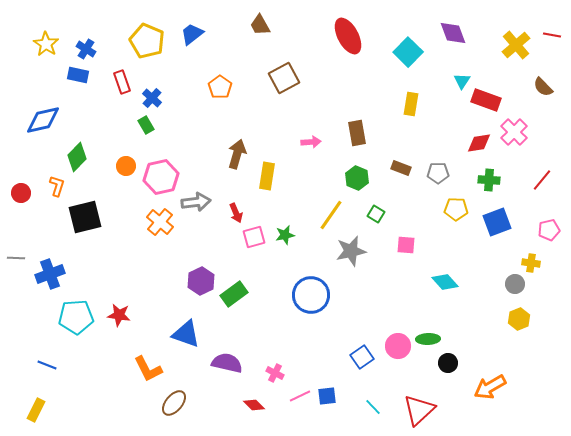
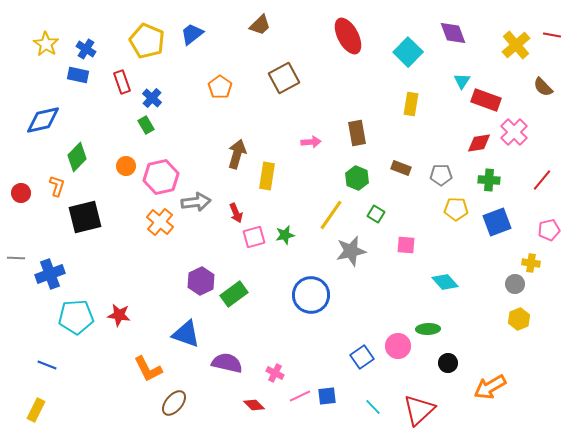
brown trapezoid at (260, 25): rotated 105 degrees counterclockwise
gray pentagon at (438, 173): moved 3 px right, 2 px down
green ellipse at (428, 339): moved 10 px up
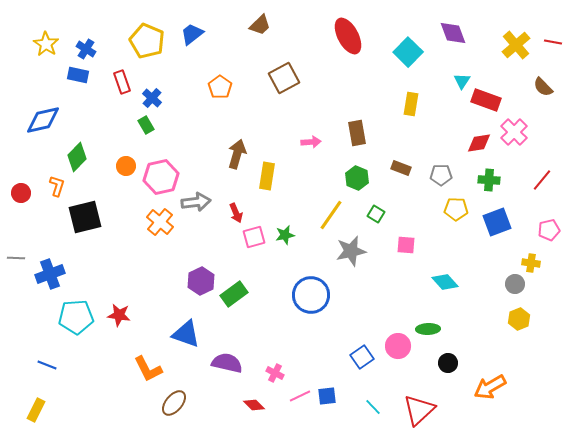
red line at (552, 35): moved 1 px right, 7 px down
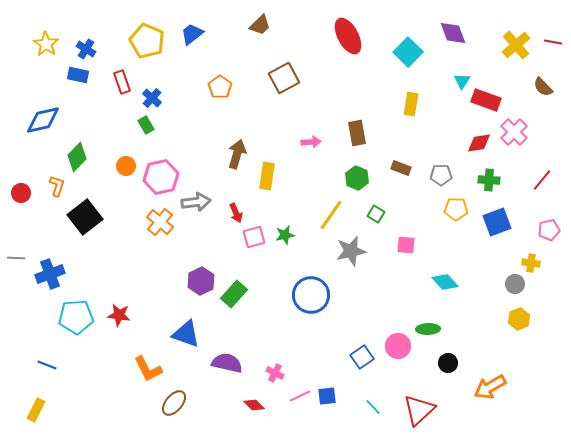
black square at (85, 217): rotated 24 degrees counterclockwise
green rectangle at (234, 294): rotated 12 degrees counterclockwise
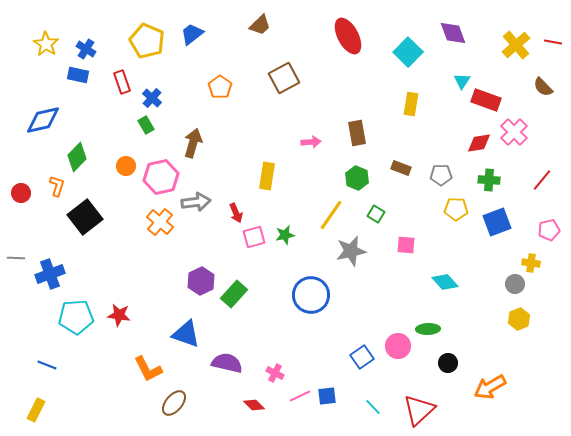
brown arrow at (237, 154): moved 44 px left, 11 px up
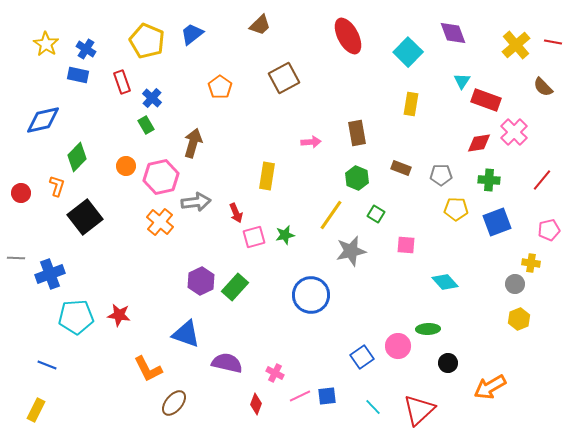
green rectangle at (234, 294): moved 1 px right, 7 px up
red diamond at (254, 405): moved 2 px right, 1 px up; rotated 65 degrees clockwise
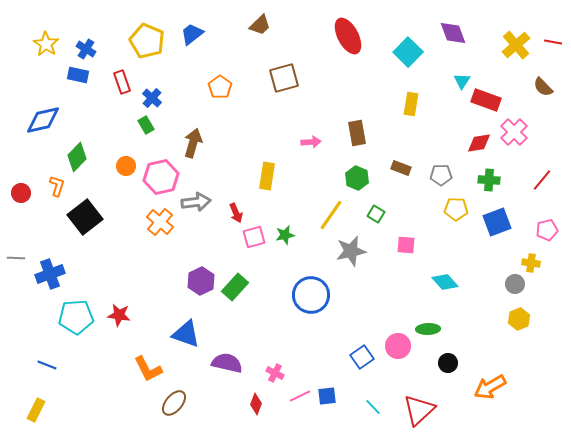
brown square at (284, 78): rotated 12 degrees clockwise
pink pentagon at (549, 230): moved 2 px left
